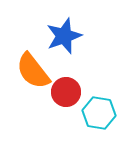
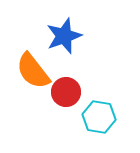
cyan hexagon: moved 4 px down
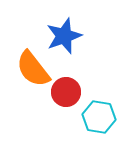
orange semicircle: moved 2 px up
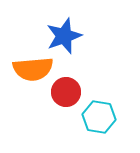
orange semicircle: rotated 57 degrees counterclockwise
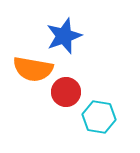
orange semicircle: rotated 15 degrees clockwise
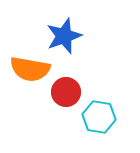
orange semicircle: moved 3 px left
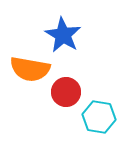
blue star: moved 1 px left, 1 px up; rotated 21 degrees counterclockwise
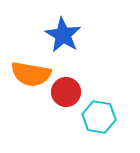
orange semicircle: moved 1 px right, 5 px down
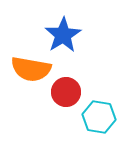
blue star: rotated 9 degrees clockwise
orange semicircle: moved 5 px up
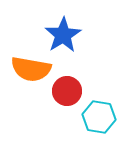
red circle: moved 1 px right, 1 px up
